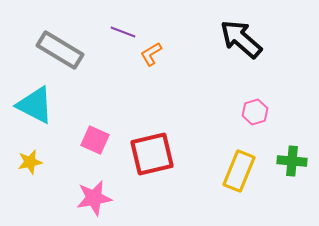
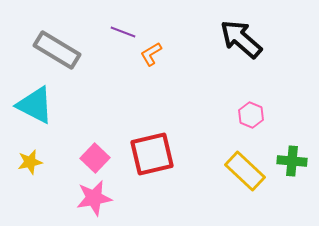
gray rectangle: moved 3 px left
pink hexagon: moved 4 px left, 3 px down; rotated 20 degrees counterclockwise
pink square: moved 18 px down; rotated 20 degrees clockwise
yellow rectangle: moved 6 px right; rotated 69 degrees counterclockwise
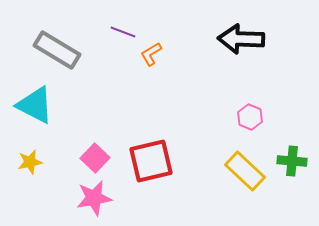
black arrow: rotated 39 degrees counterclockwise
pink hexagon: moved 1 px left, 2 px down
red square: moved 1 px left, 7 px down
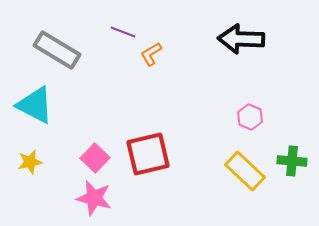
red square: moved 3 px left, 7 px up
pink star: rotated 24 degrees clockwise
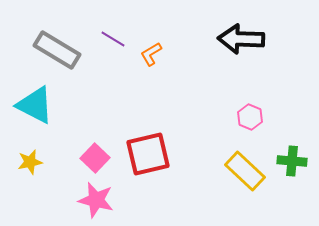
purple line: moved 10 px left, 7 px down; rotated 10 degrees clockwise
pink star: moved 2 px right, 2 px down
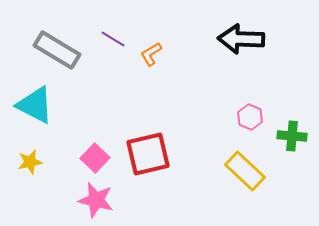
green cross: moved 25 px up
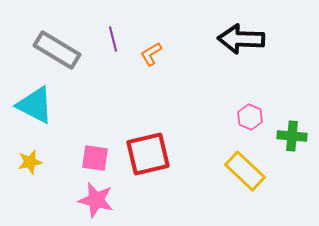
purple line: rotated 45 degrees clockwise
pink square: rotated 36 degrees counterclockwise
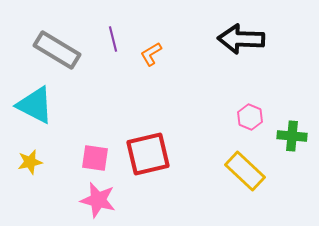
pink star: moved 2 px right
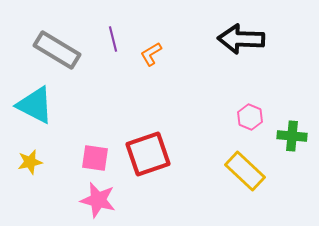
red square: rotated 6 degrees counterclockwise
